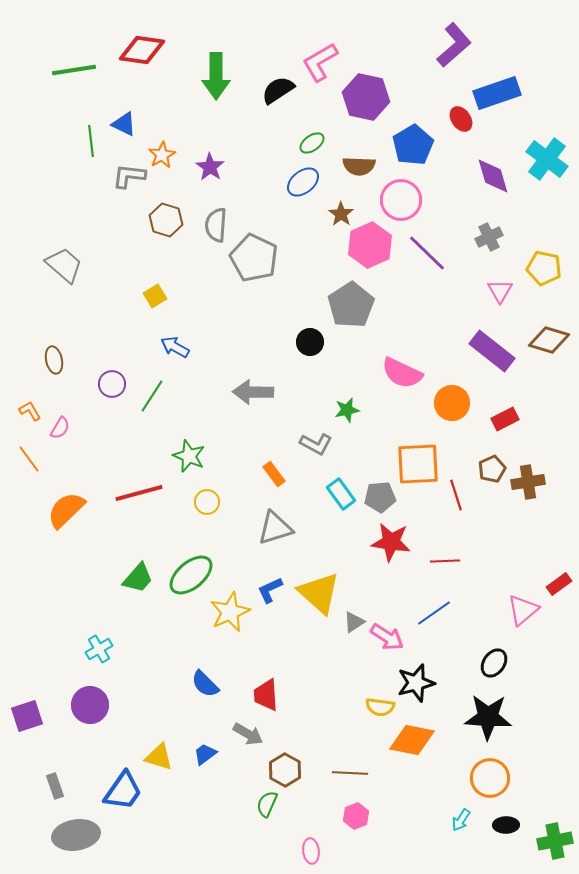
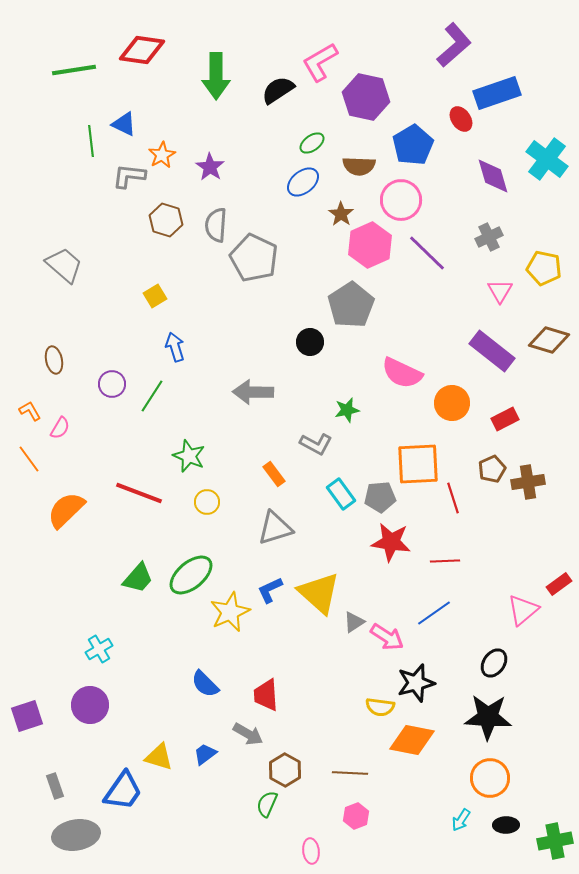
blue arrow at (175, 347): rotated 44 degrees clockwise
red line at (139, 493): rotated 36 degrees clockwise
red line at (456, 495): moved 3 px left, 3 px down
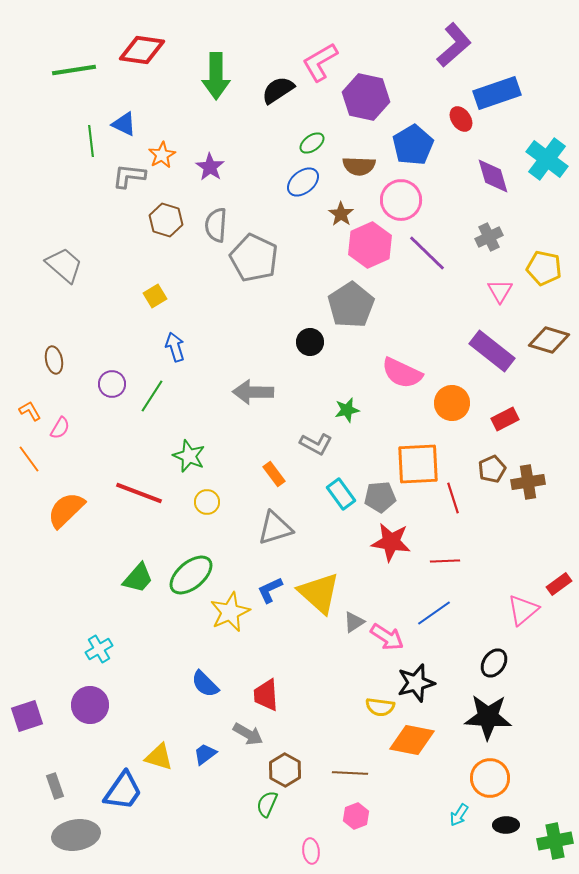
cyan arrow at (461, 820): moved 2 px left, 5 px up
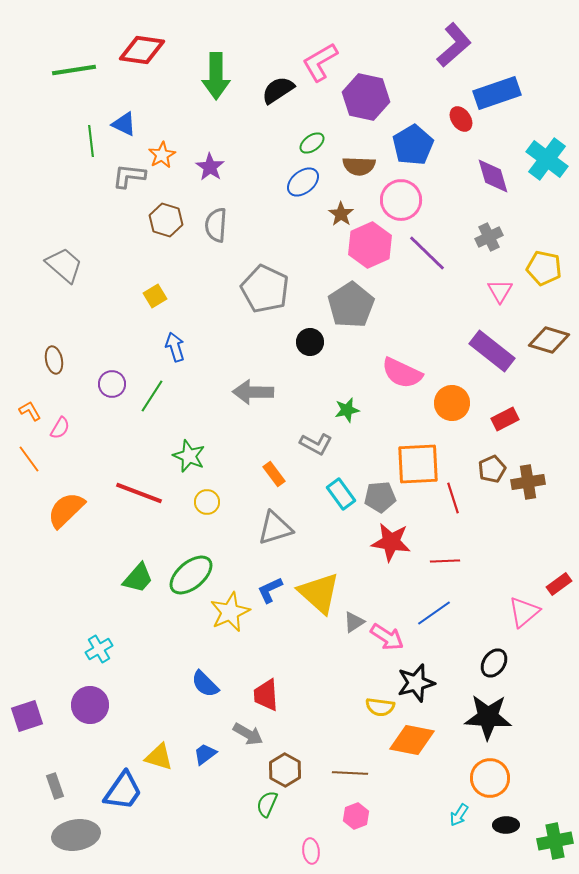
gray pentagon at (254, 258): moved 11 px right, 31 px down
pink triangle at (523, 610): moved 1 px right, 2 px down
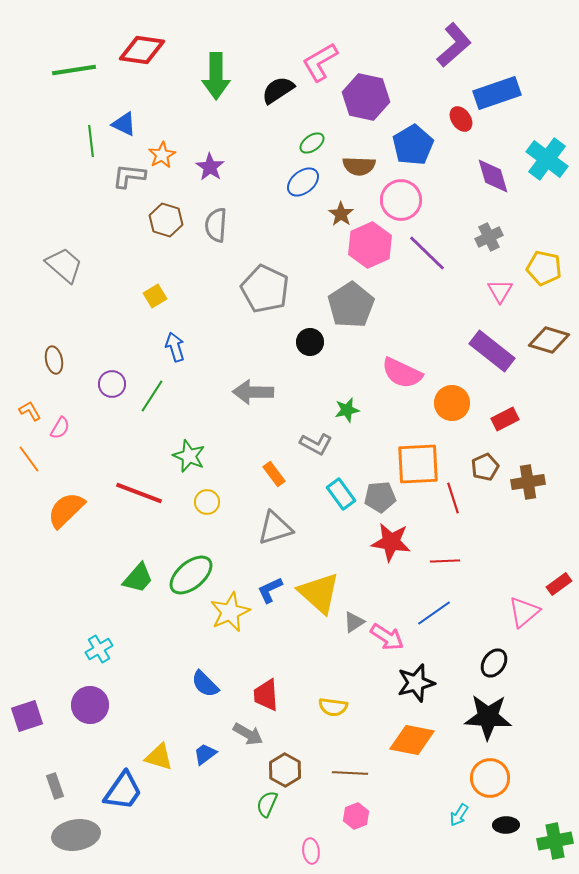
brown pentagon at (492, 469): moved 7 px left, 2 px up
yellow semicircle at (380, 707): moved 47 px left
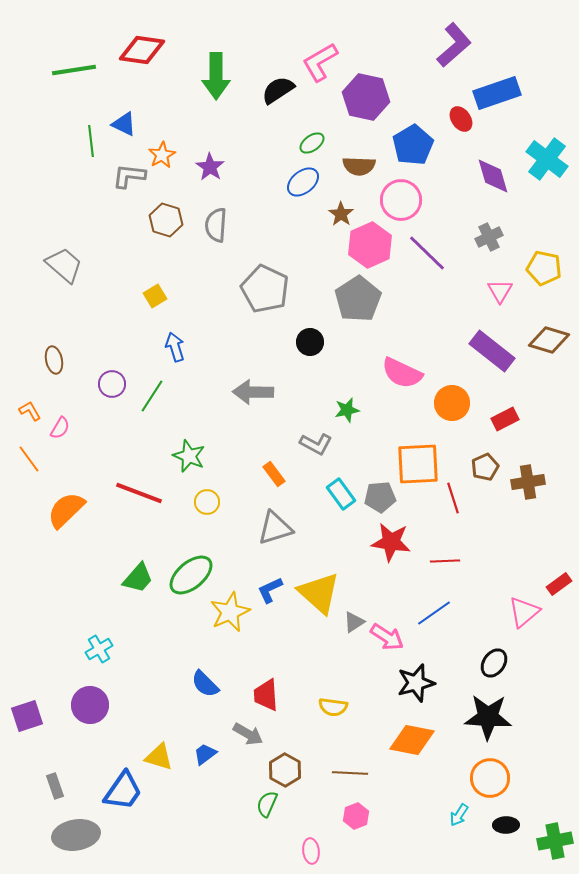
gray pentagon at (351, 305): moved 7 px right, 6 px up
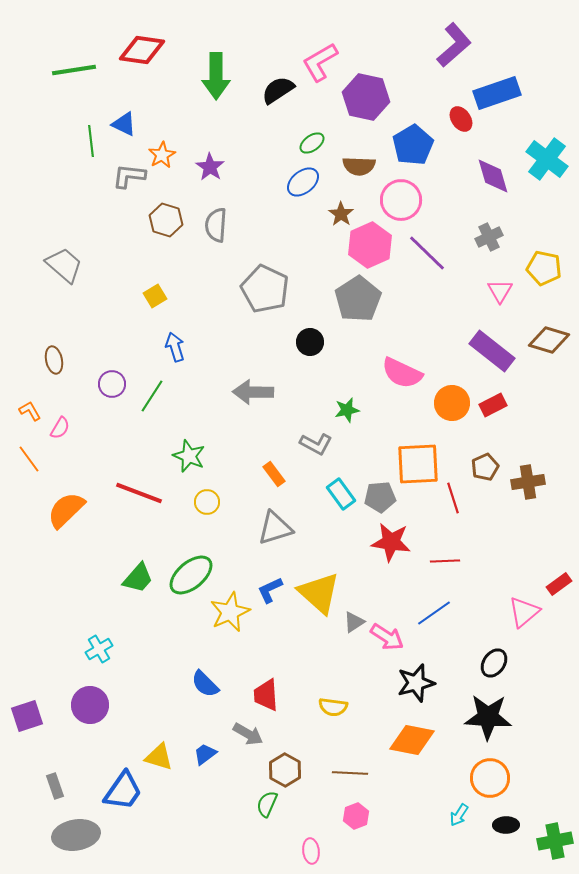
red rectangle at (505, 419): moved 12 px left, 14 px up
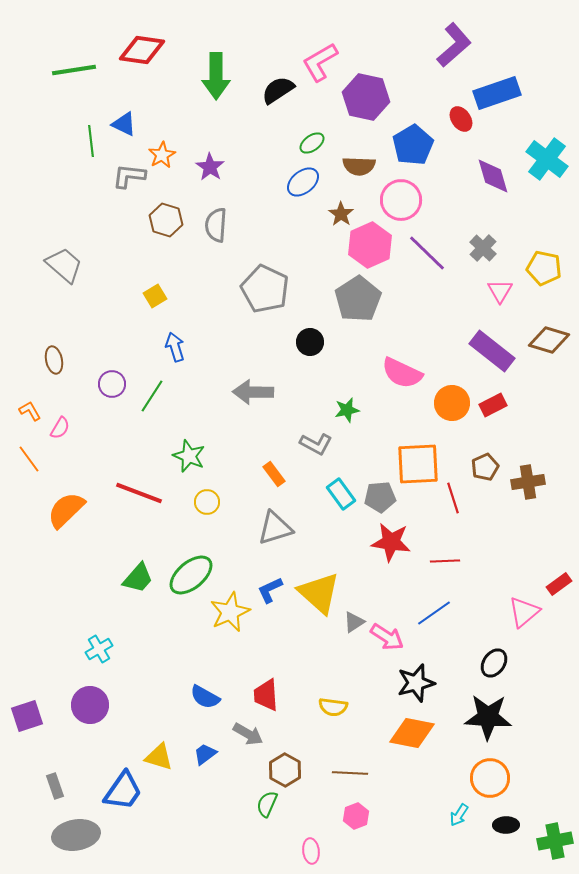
gray cross at (489, 237): moved 6 px left, 11 px down; rotated 20 degrees counterclockwise
blue semicircle at (205, 684): moved 13 px down; rotated 16 degrees counterclockwise
orange diamond at (412, 740): moved 7 px up
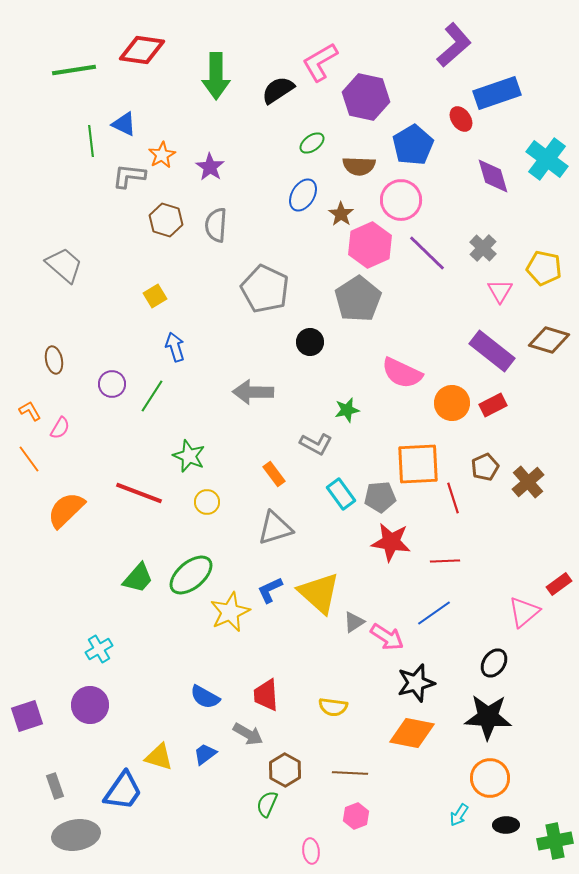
blue ellipse at (303, 182): moved 13 px down; rotated 20 degrees counterclockwise
brown cross at (528, 482): rotated 32 degrees counterclockwise
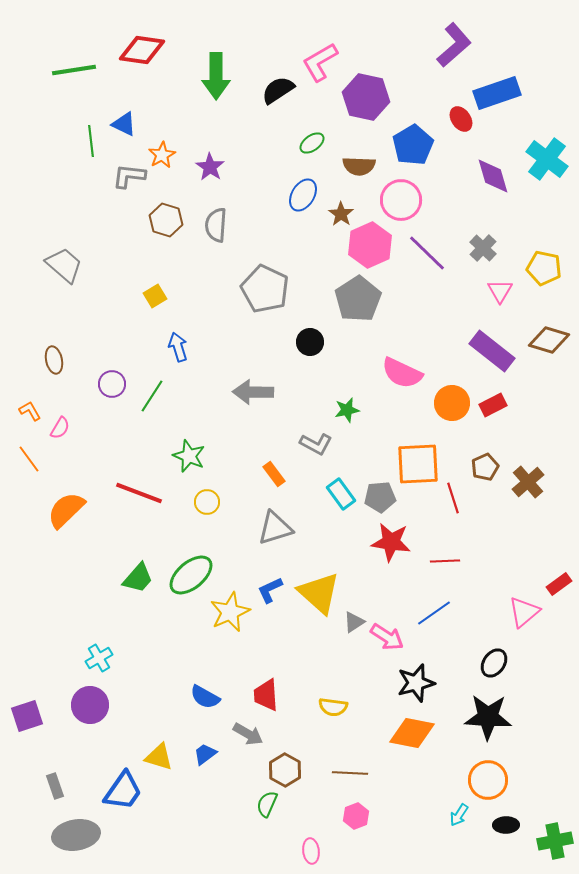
blue arrow at (175, 347): moved 3 px right
cyan cross at (99, 649): moved 9 px down
orange circle at (490, 778): moved 2 px left, 2 px down
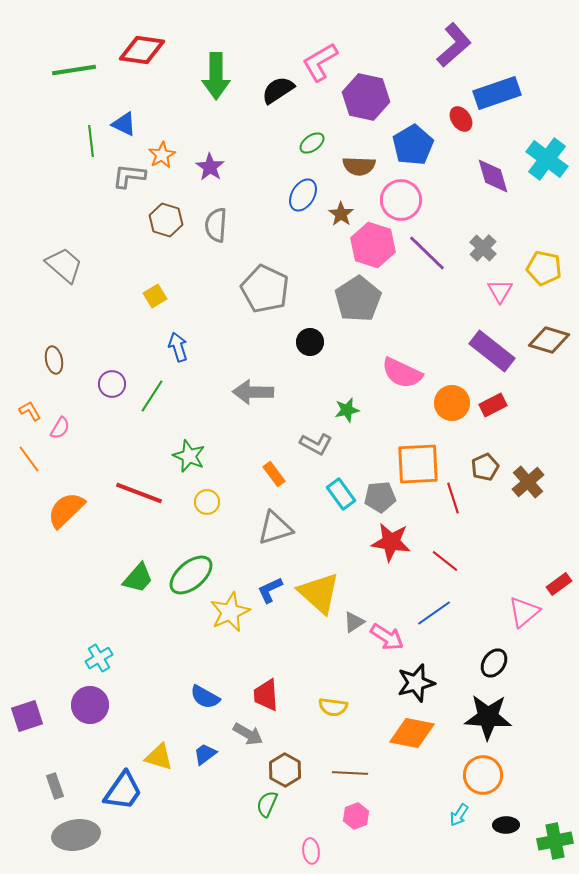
pink hexagon at (370, 245): moved 3 px right; rotated 18 degrees counterclockwise
red line at (445, 561): rotated 40 degrees clockwise
orange circle at (488, 780): moved 5 px left, 5 px up
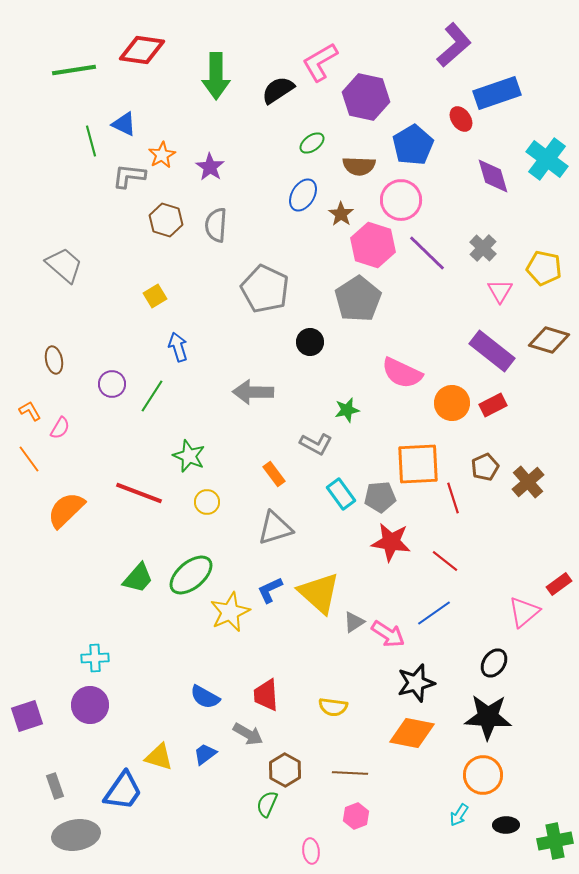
green line at (91, 141): rotated 8 degrees counterclockwise
pink arrow at (387, 637): moved 1 px right, 3 px up
cyan cross at (99, 658): moved 4 px left; rotated 28 degrees clockwise
